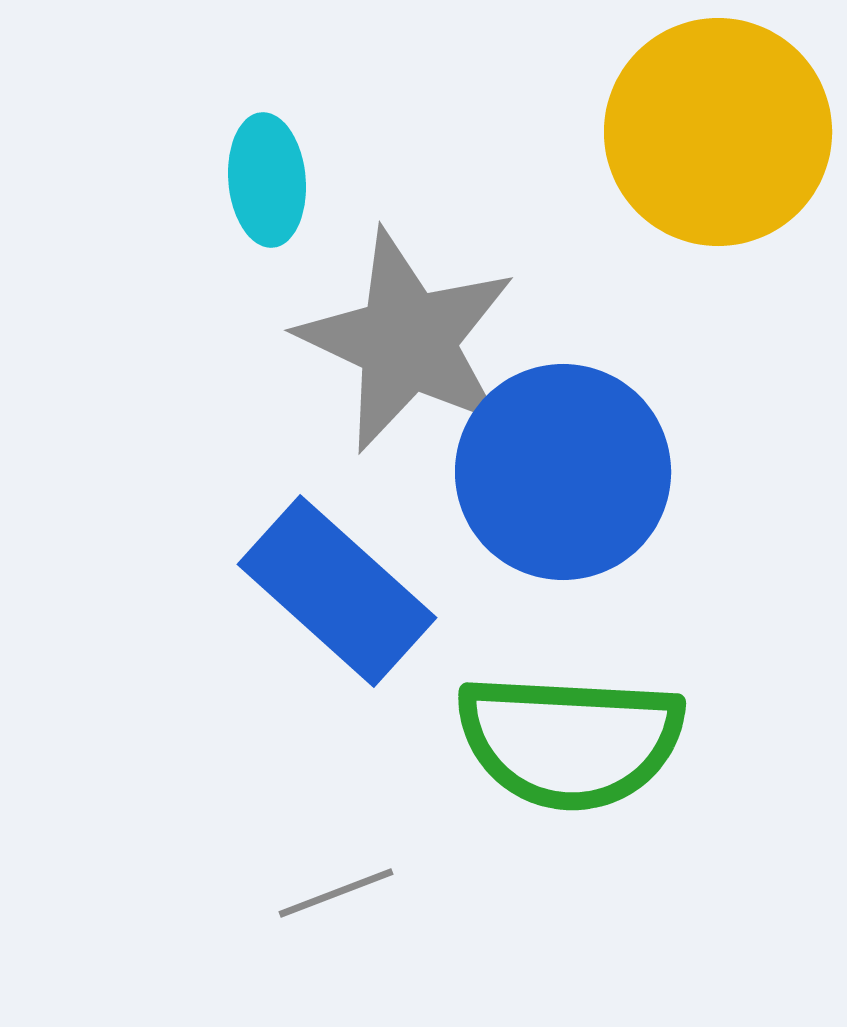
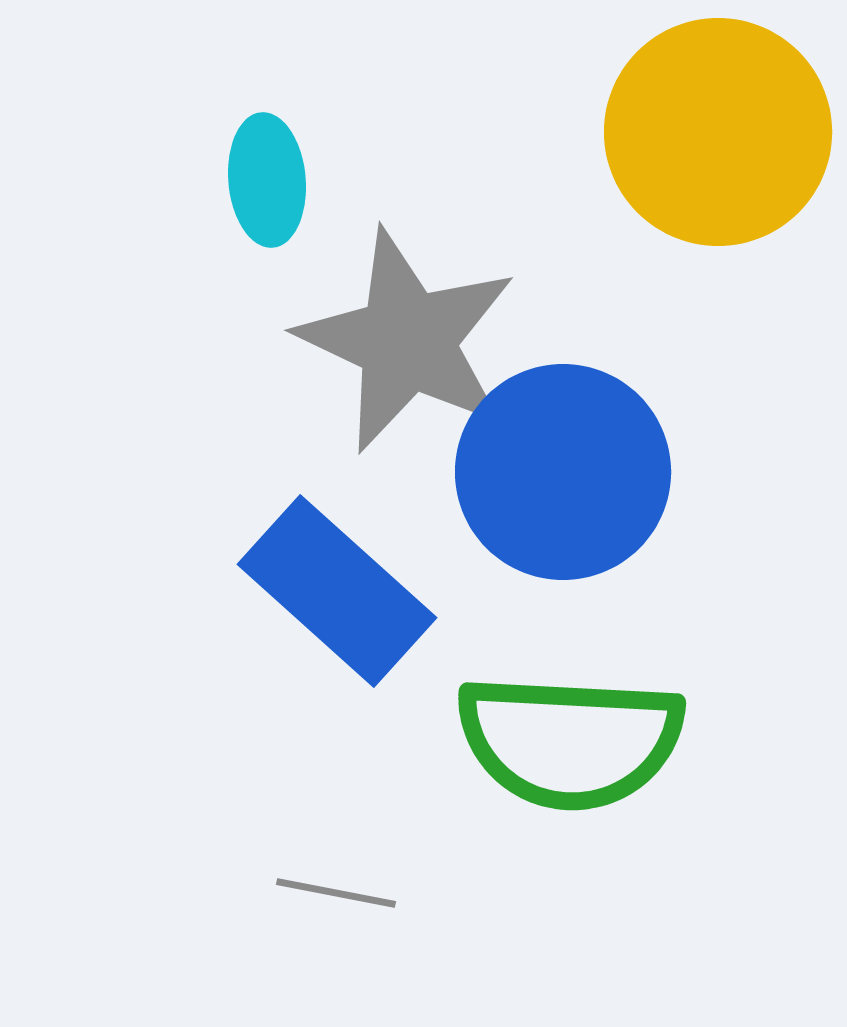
gray line: rotated 32 degrees clockwise
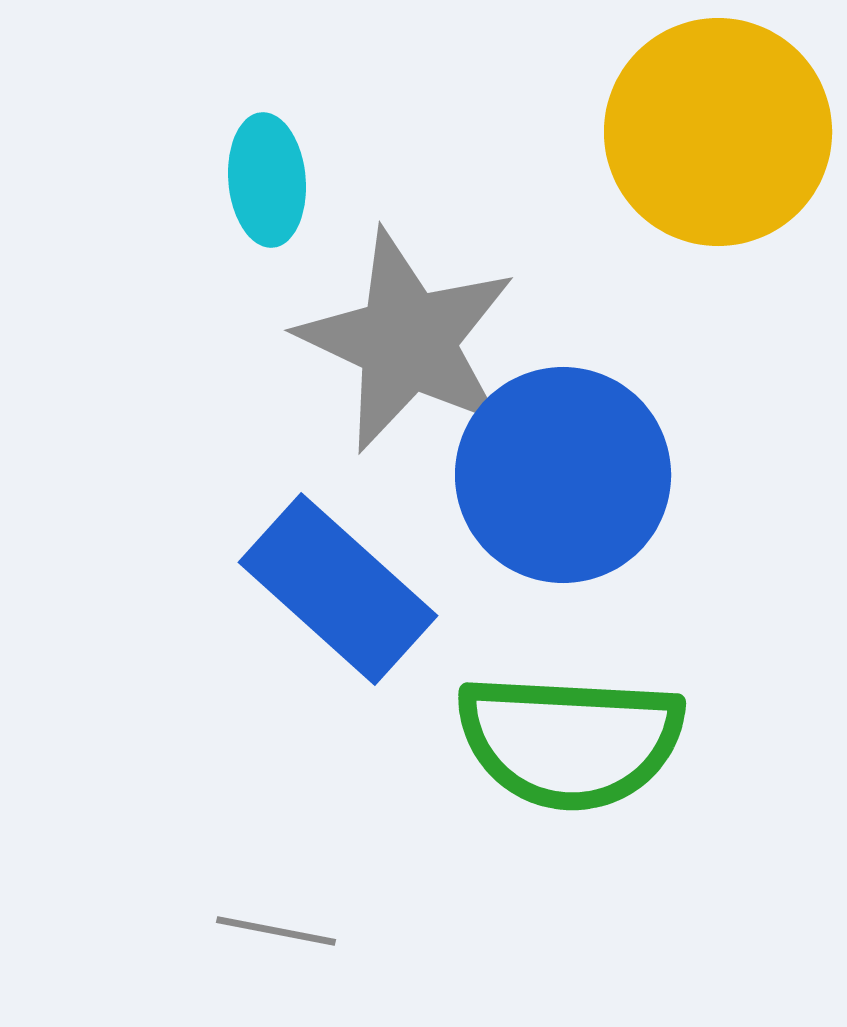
blue circle: moved 3 px down
blue rectangle: moved 1 px right, 2 px up
gray line: moved 60 px left, 38 px down
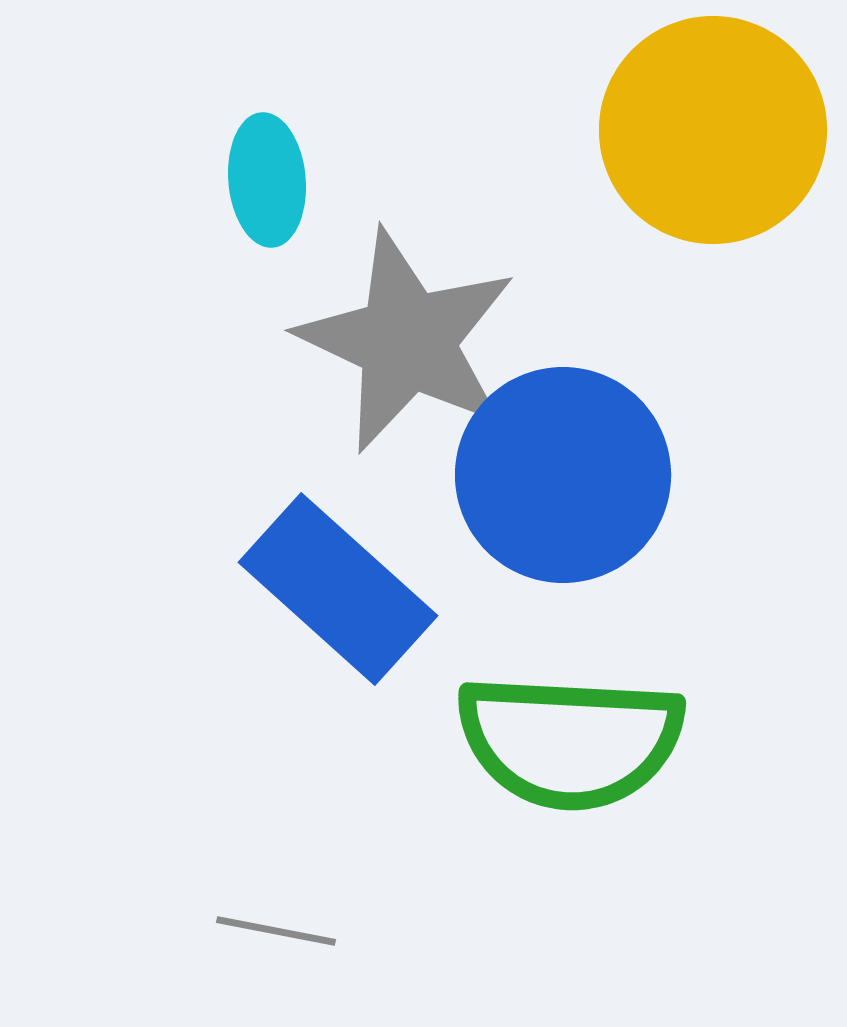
yellow circle: moved 5 px left, 2 px up
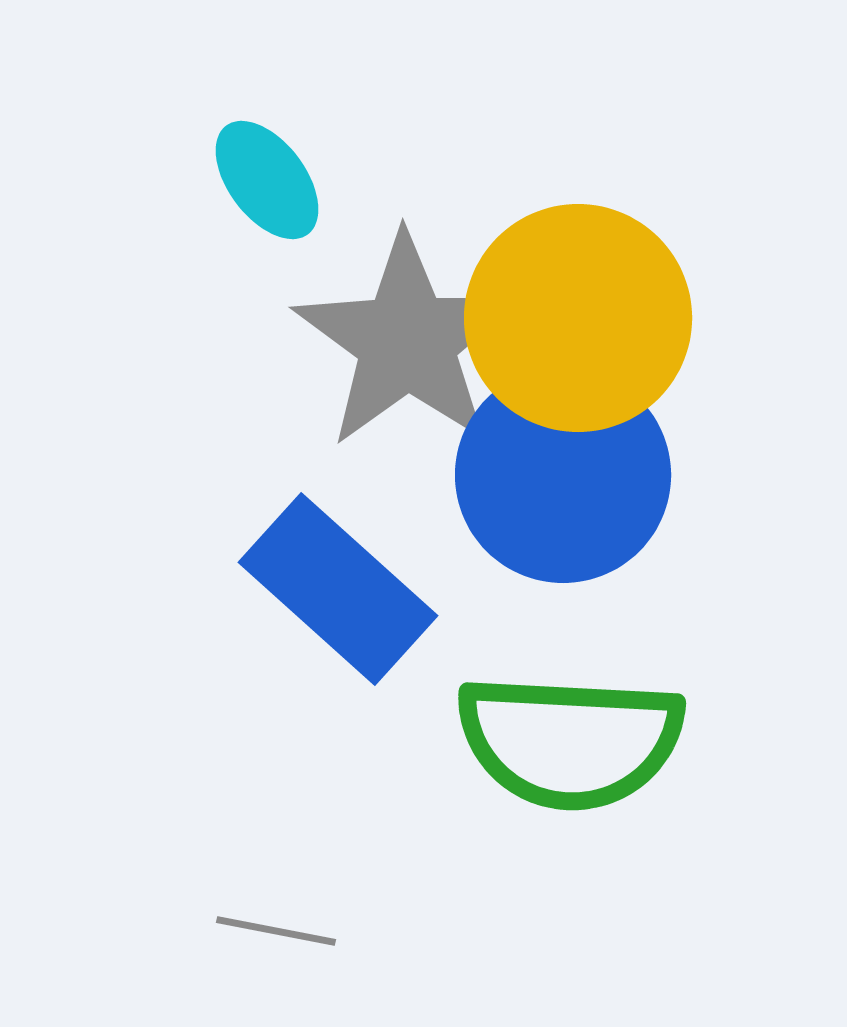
yellow circle: moved 135 px left, 188 px down
cyan ellipse: rotated 32 degrees counterclockwise
gray star: rotated 11 degrees clockwise
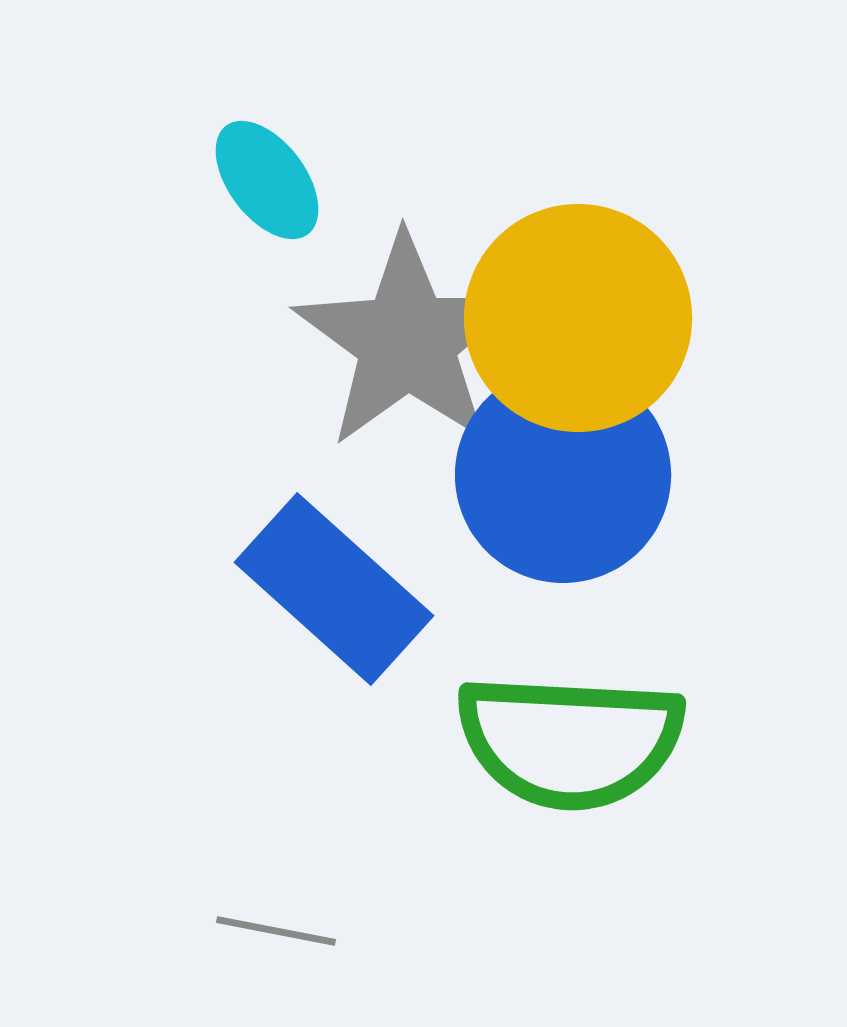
blue rectangle: moved 4 px left
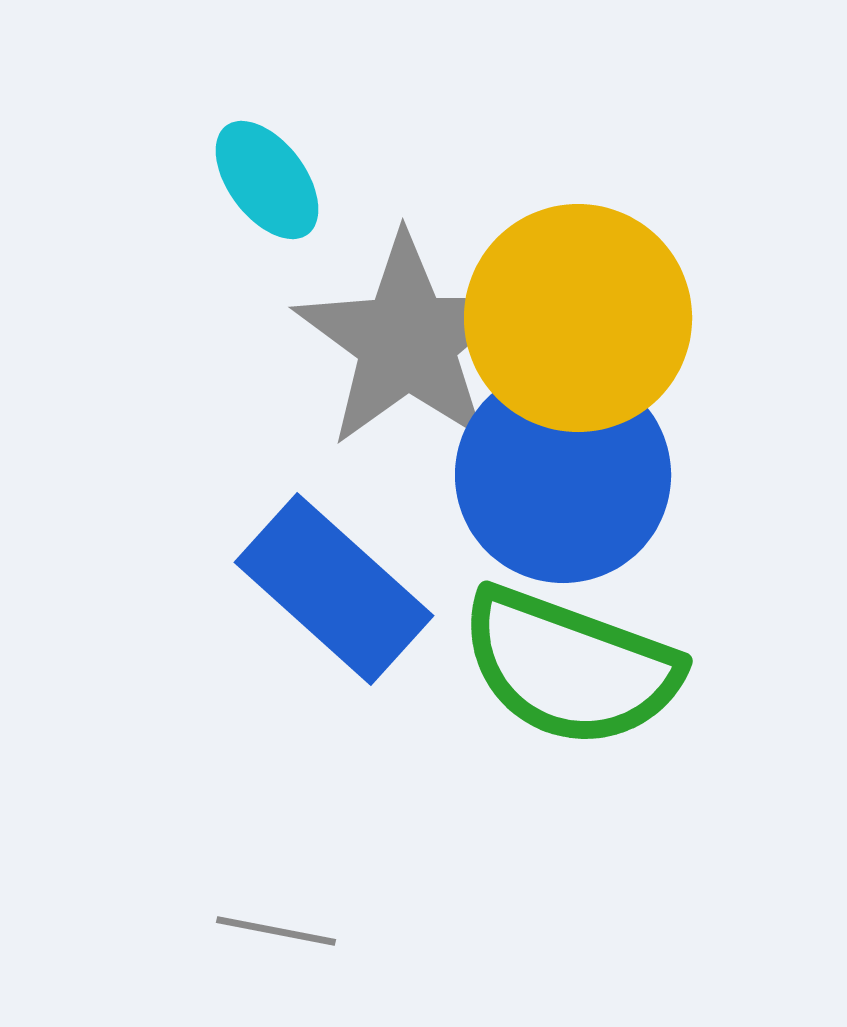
green semicircle: moved 74 px up; rotated 17 degrees clockwise
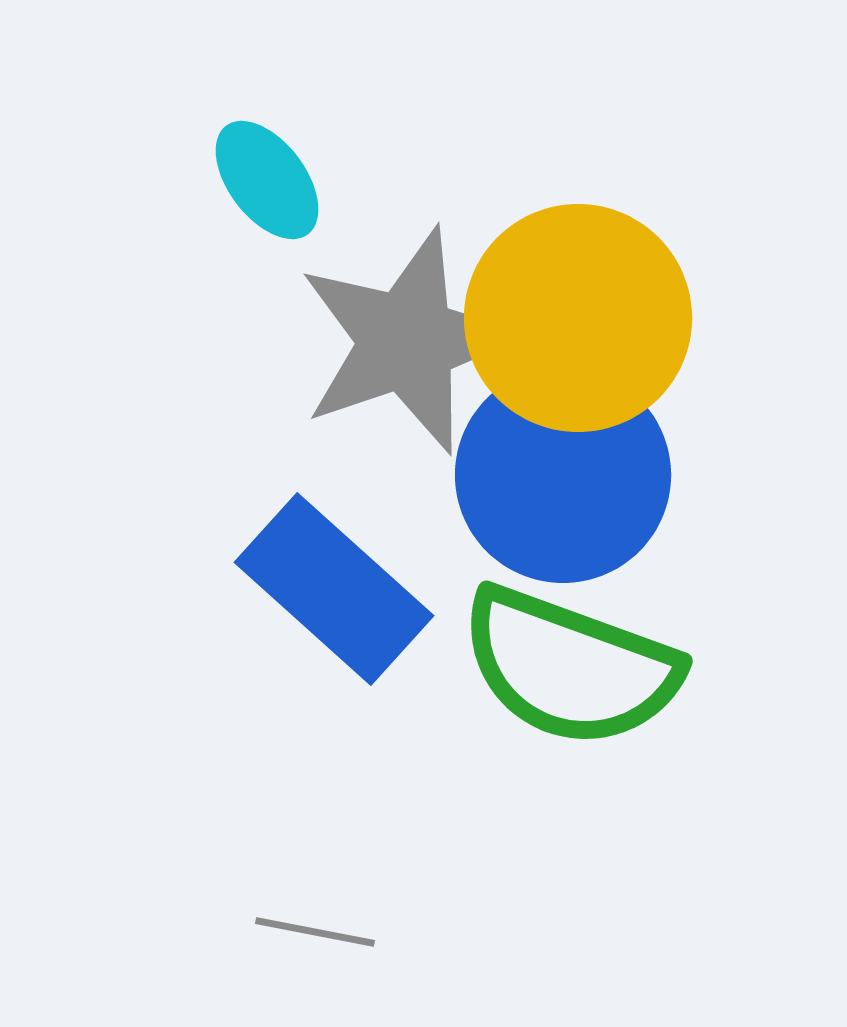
gray star: rotated 17 degrees clockwise
gray line: moved 39 px right, 1 px down
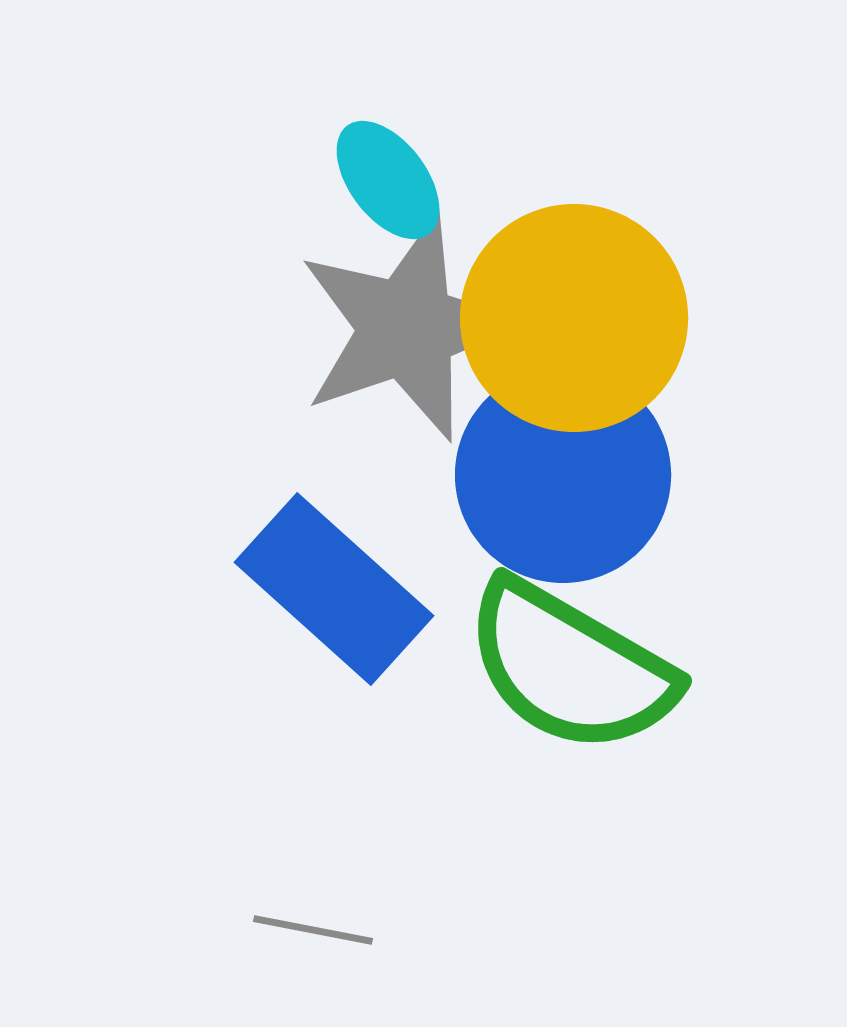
cyan ellipse: moved 121 px right
yellow circle: moved 4 px left
gray star: moved 13 px up
green semicircle: rotated 10 degrees clockwise
gray line: moved 2 px left, 2 px up
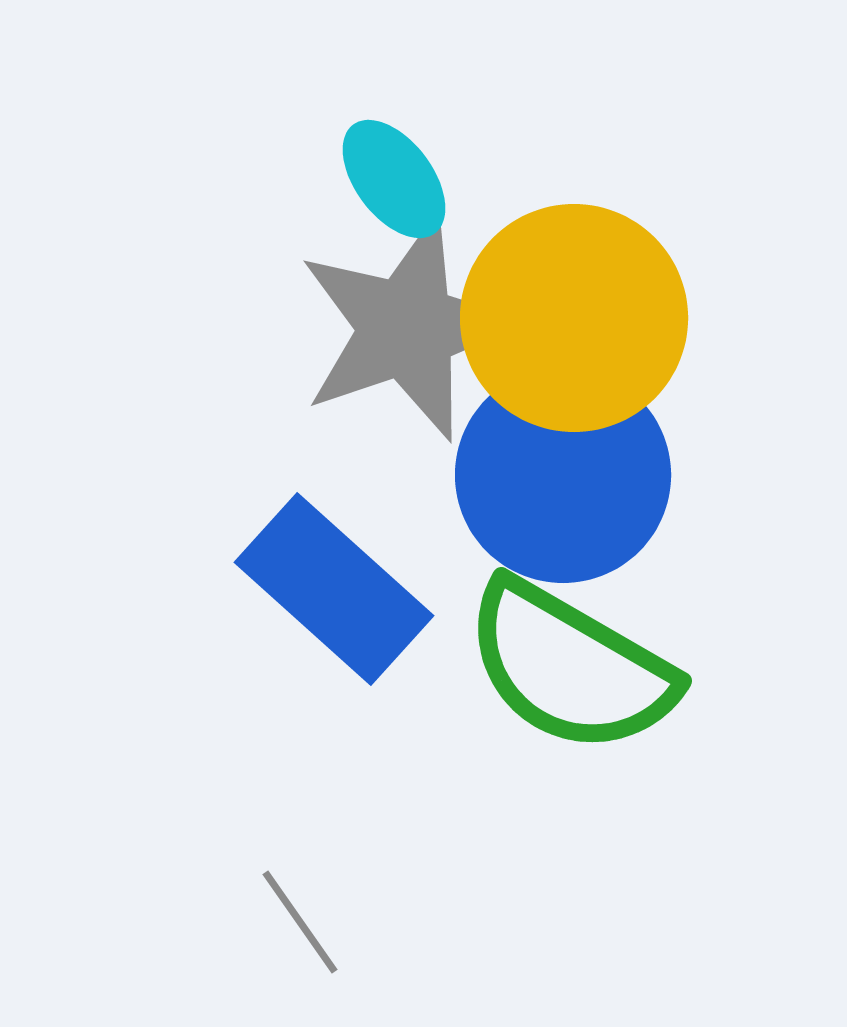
cyan ellipse: moved 6 px right, 1 px up
gray line: moved 13 px left, 8 px up; rotated 44 degrees clockwise
